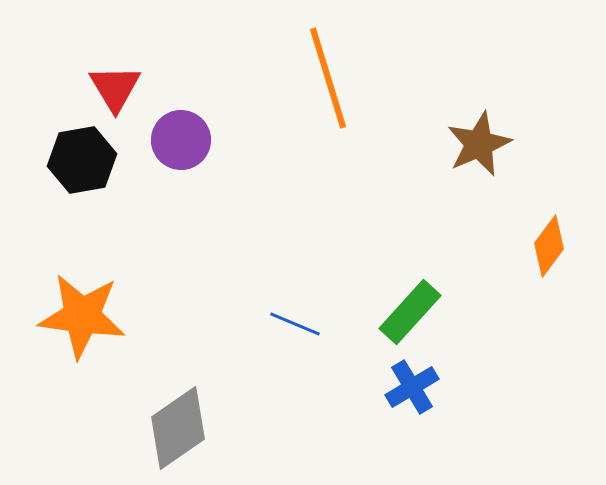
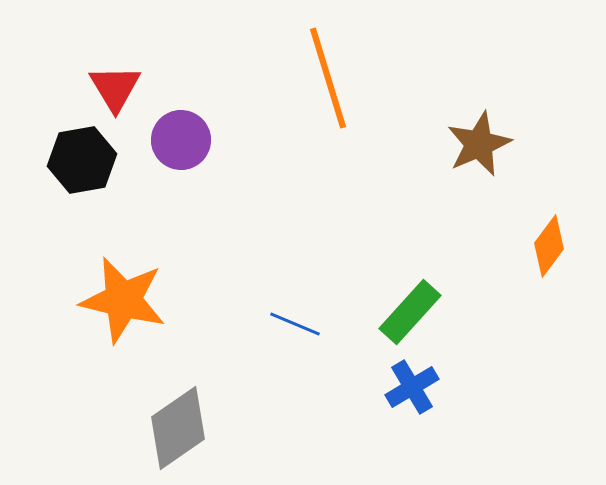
orange star: moved 41 px right, 16 px up; rotated 6 degrees clockwise
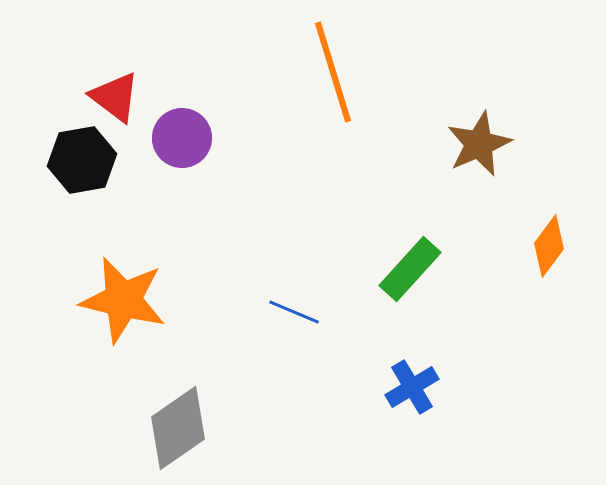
orange line: moved 5 px right, 6 px up
red triangle: moved 9 px down; rotated 22 degrees counterclockwise
purple circle: moved 1 px right, 2 px up
green rectangle: moved 43 px up
blue line: moved 1 px left, 12 px up
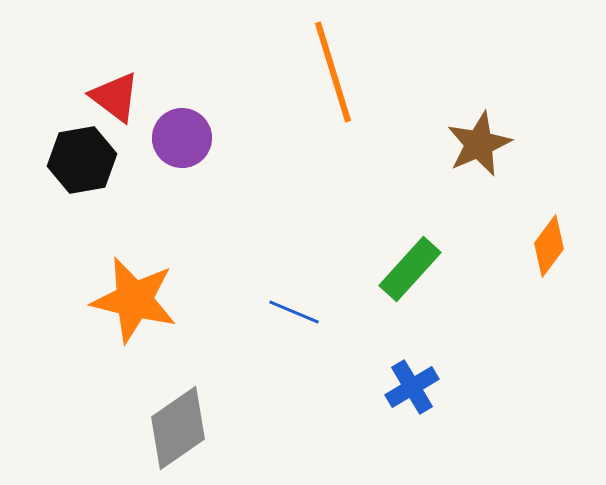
orange star: moved 11 px right
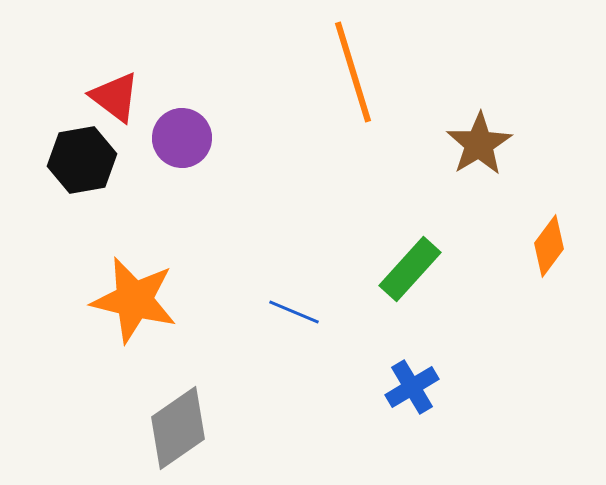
orange line: moved 20 px right
brown star: rotated 8 degrees counterclockwise
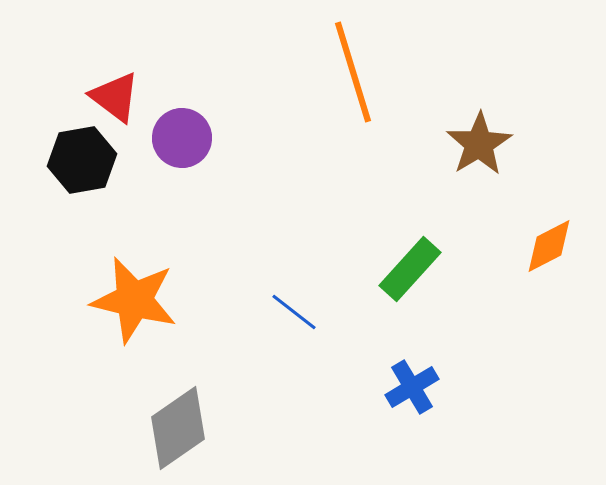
orange diamond: rotated 26 degrees clockwise
blue line: rotated 15 degrees clockwise
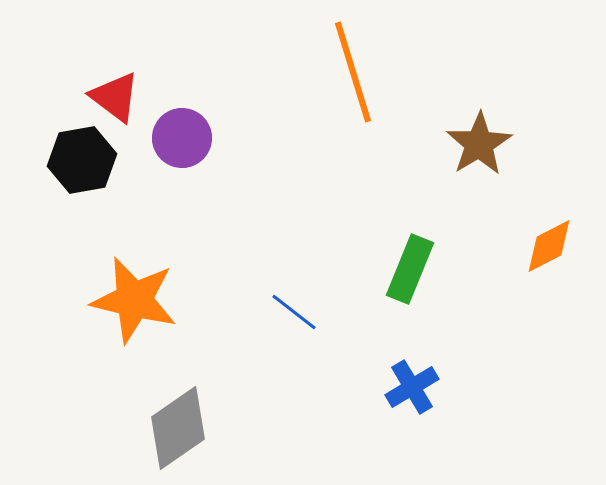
green rectangle: rotated 20 degrees counterclockwise
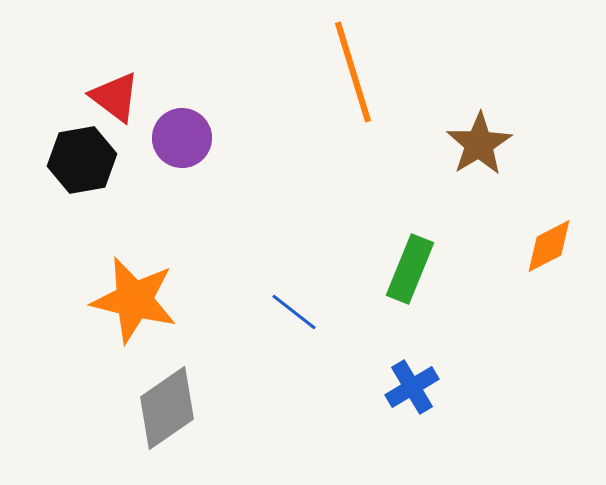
gray diamond: moved 11 px left, 20 px up
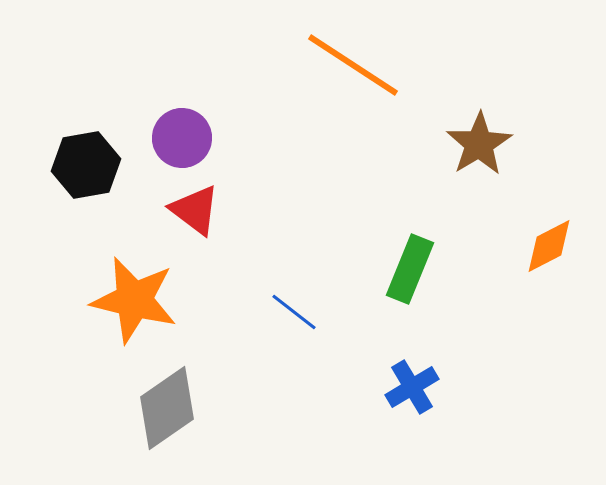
orange line: moved 7 px up; rotated 40 degrees counterclockwise
red triangle: moved 80 px right, 113 px down
black hexagon: moved 4 px right, 5 px down
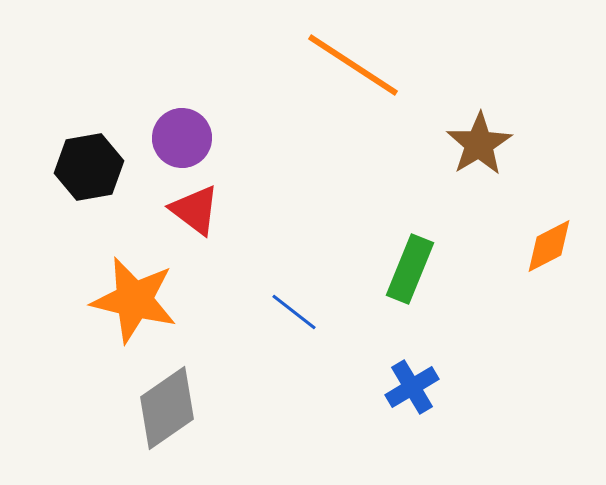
black hexagon: moved 3 px right, 2 px down
